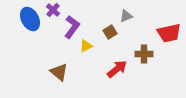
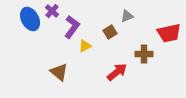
purple cross: moved 1 px left, 1 px down
gray triangle: moved 1 px right
yellow triangle: moved 1 px left
red arrow: moved 3 px down
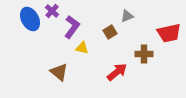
yellow triangle: moved 3 px left, 2 px down; rotated 40 degrees clockwise
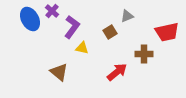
red trapezoid: moved 2 px left, 1 px up
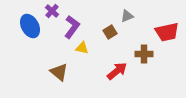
blue ellipse: moved 7 px down
red arrow: moved 1 px up
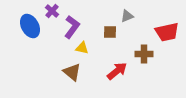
brown square: rotated 32 degrees clockwise
brown triangle: moved 13 px right
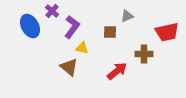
brown triangle: moved 3 px left, 5 px up
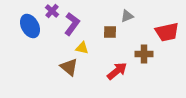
purple L-shape: moved 3 px up
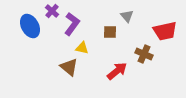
gray triangle: rotated 48 degrees counterclockwise
red trapezoid: moved 2 px left, 1 px up
brown cross: rotated 24 degrees clockwise
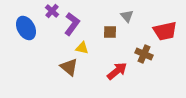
blue ellipse: moved 4 px left, 2 px down
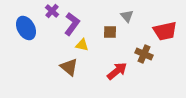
yellow triangle: moved 3 px up
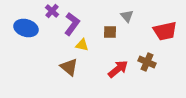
blue ellipse: rotated 45 degrees counterclockwise
brown cross: moved 3 px right, 8 px down
red arrow: moved 1 px right, 2 px up
